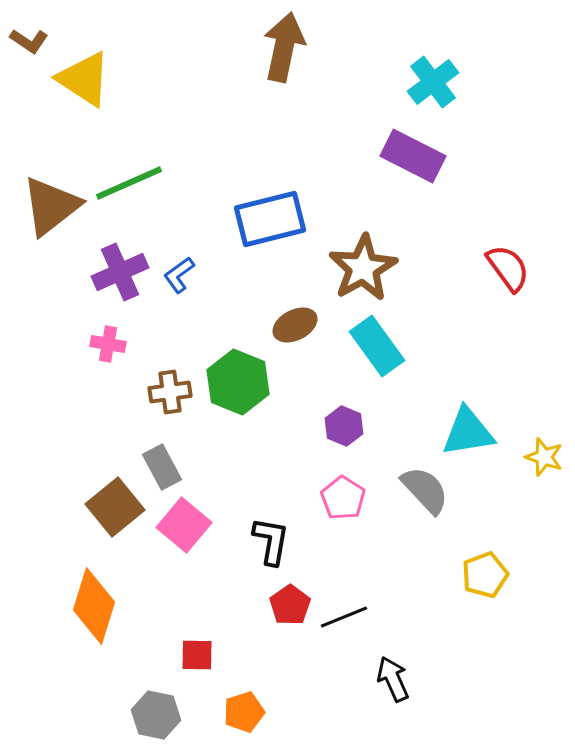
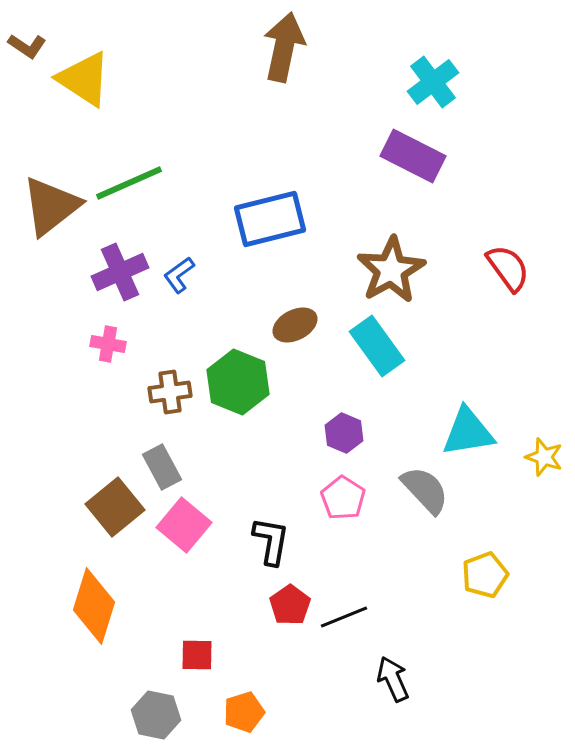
brown L-shape: moved 2 px left, 5 px down
brown star: moved 28 px right, 2 px down
purple hexagon: moved 7 px down
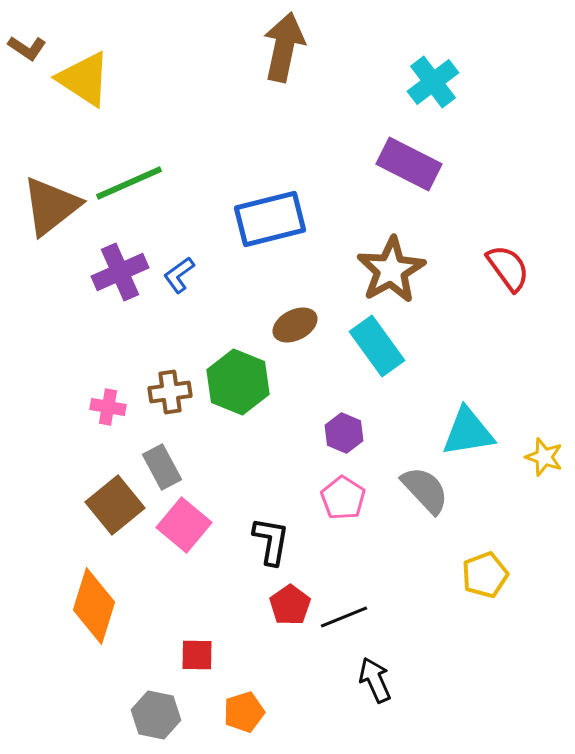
brown L-shape: moved 2 px down
purple rectangle: moved 4 px left, 8 px down
pink cross: moved 63 px down
brown square: moved 2 px up
black arrow: moved 18 px left, 1 px down
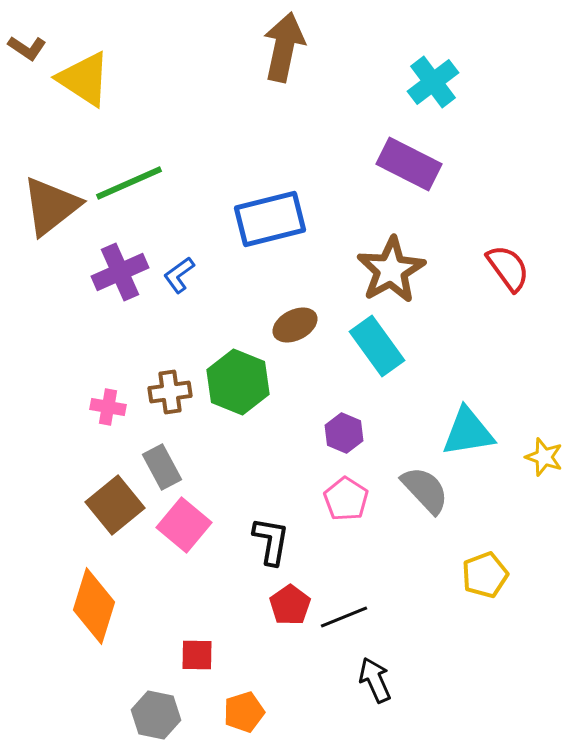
pink pentagon: moved 3 px right, 1 px down
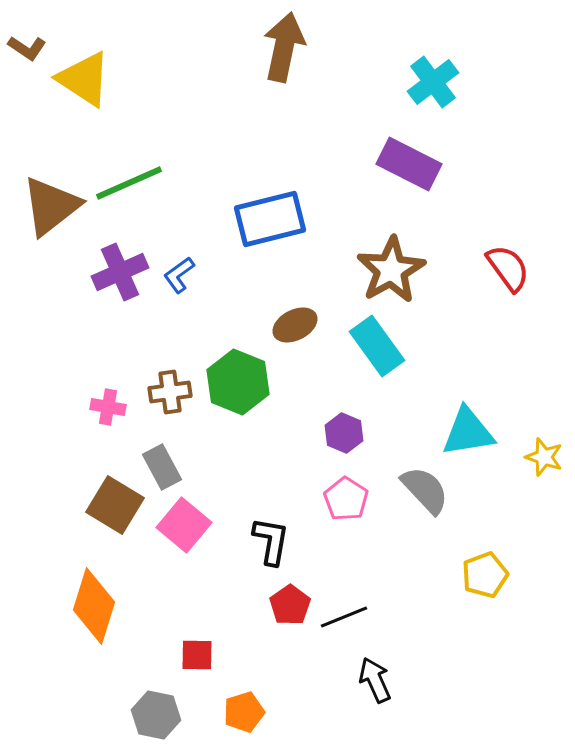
brown square: rotated 20 degrees counterclockwise
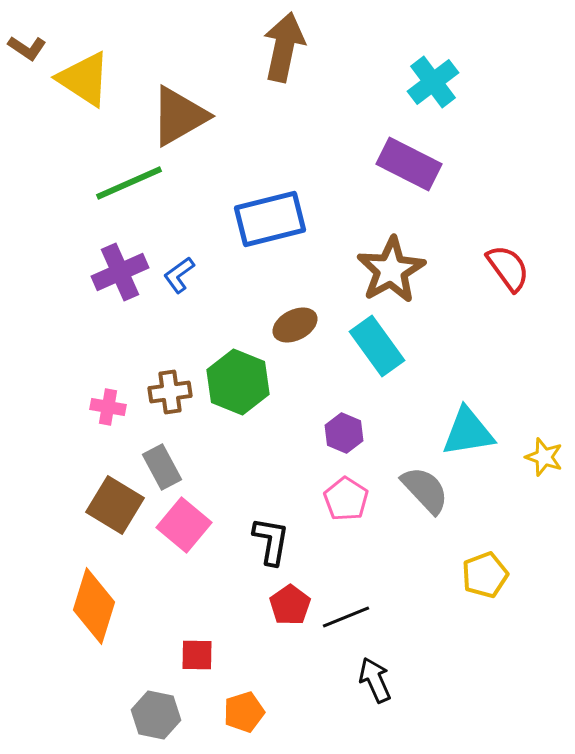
brown triangle: moved 128 px right, 90 px up; rotated 8 degrees clockwise
black line: moved 2 px right
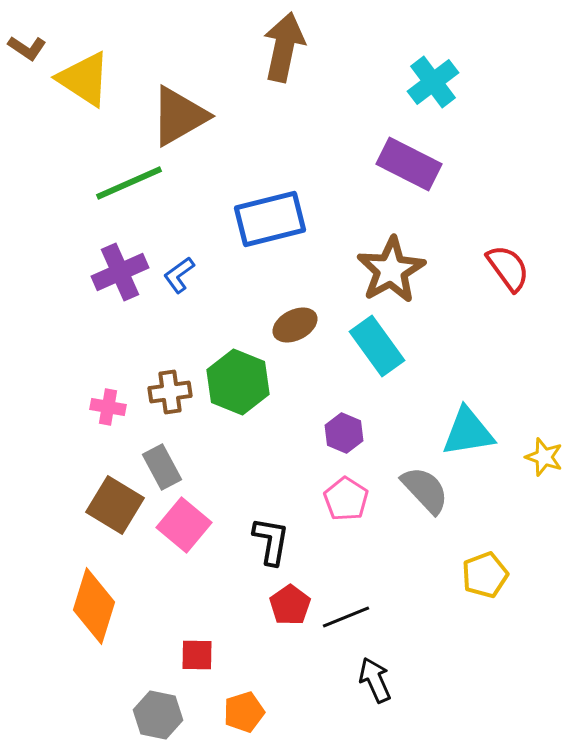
gray hexagon: moved 2 px right
